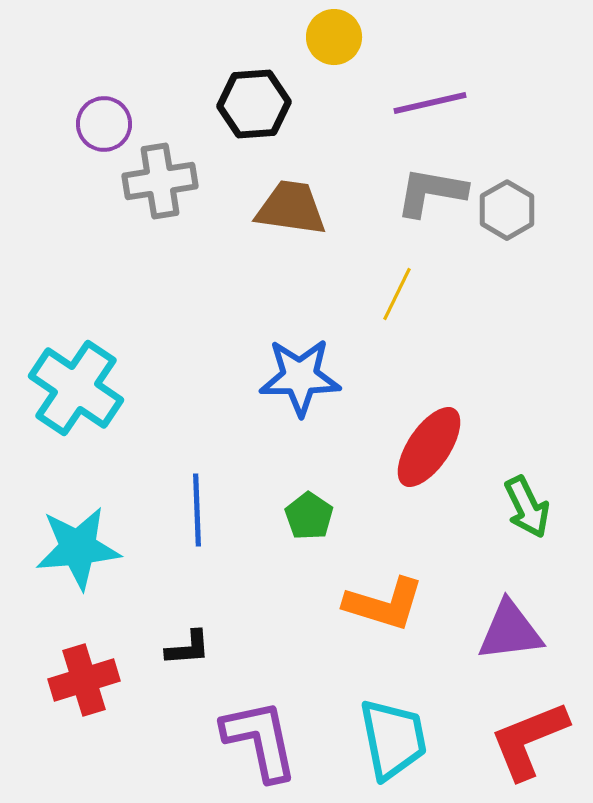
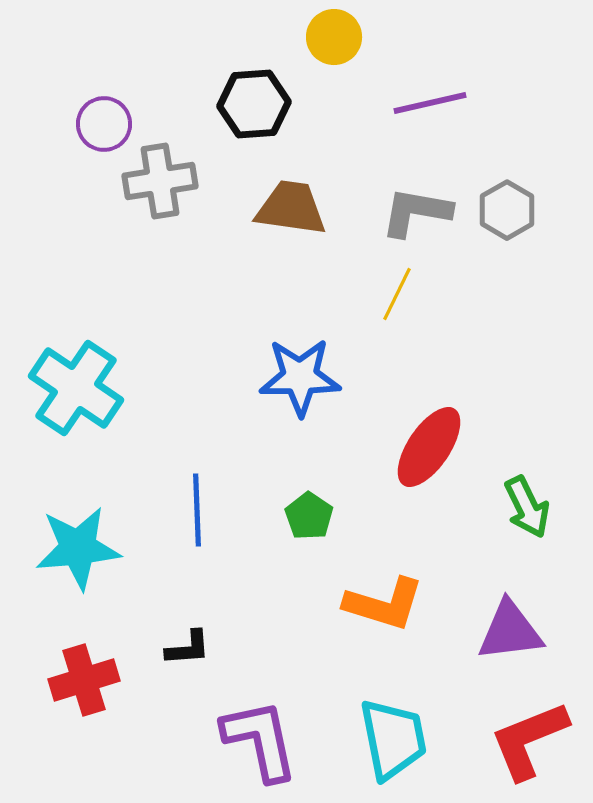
gray L-shape: moved 15 px left, 20 px down
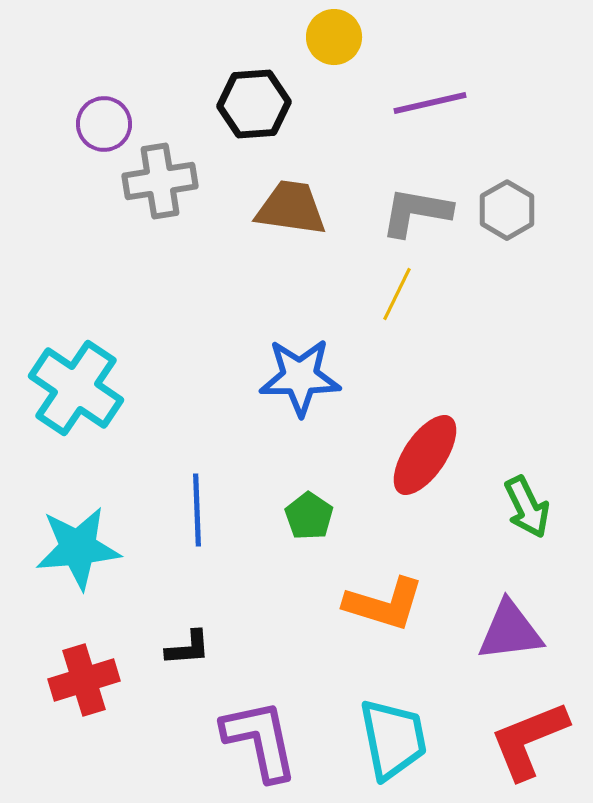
red ellipse: moved 4 px left, 8 px down
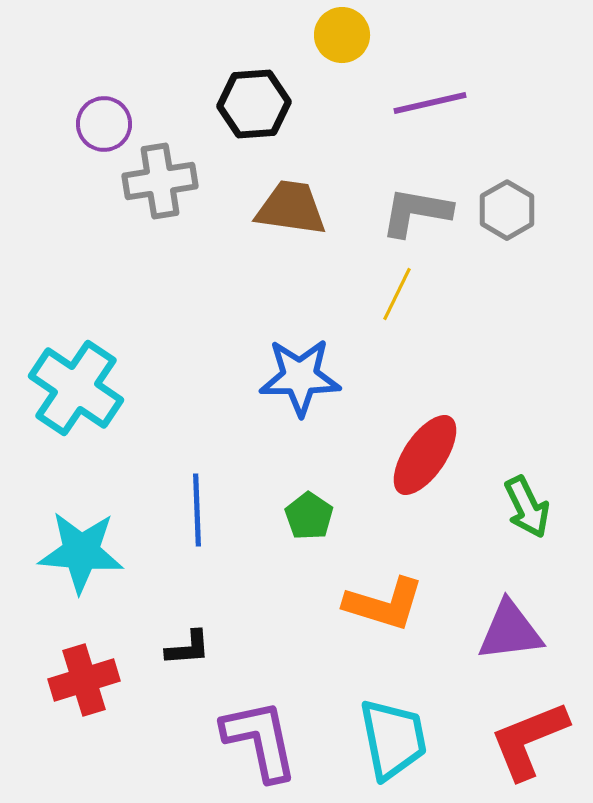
yellow circle: moved 8 px right, 2 px up
cyan star: moved 3 px right, 4 px down; rotated 10 degrees clockwise
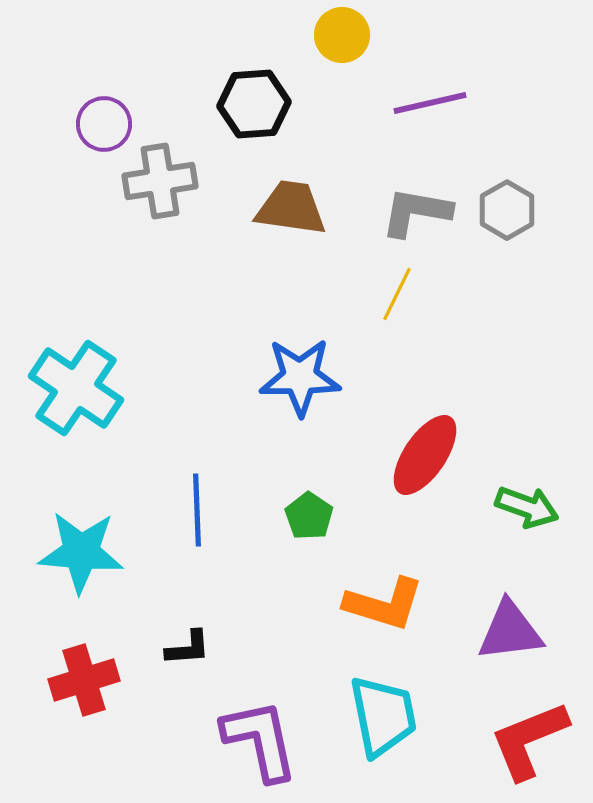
green arrow: rotated 44 degrees counterclockwise
cyan trapezoid: moved 10 px left, 23 px up
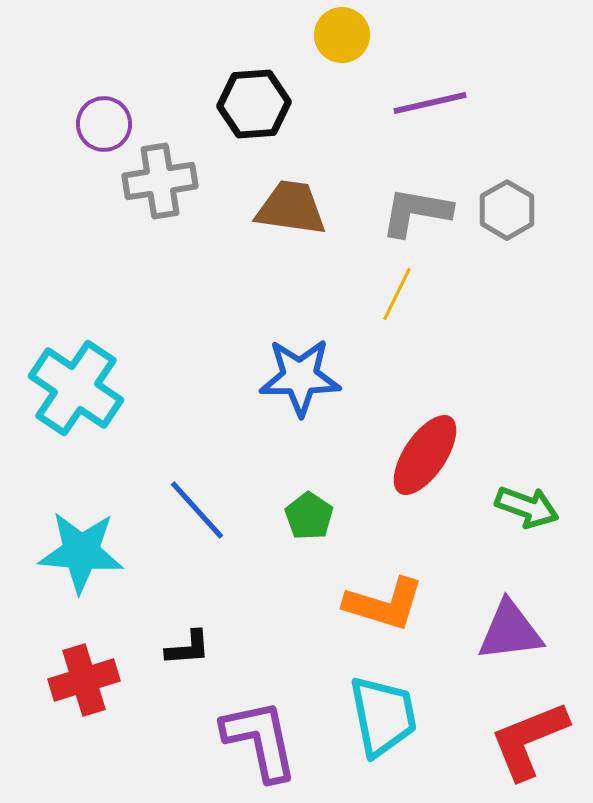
blue line: rotated 40 degrees counterclockwise
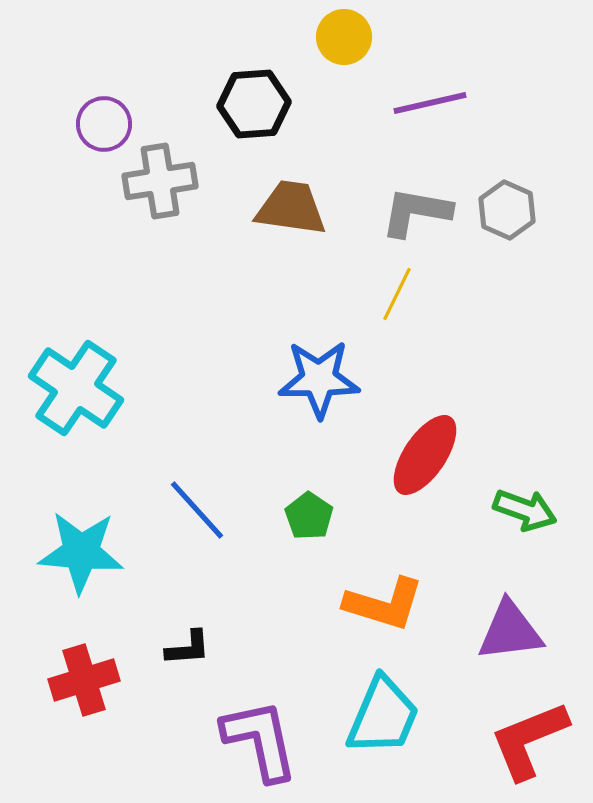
yellow circle: moved 2 px right, 2 px down
gray hexagon: rotated 6 degrees counterclockwise
blue star: moved 19 px right, 2 px down
green arrow: moved 2 px left, 3 px down
cyan trapezoid: rotated 34 degrees clockwise
